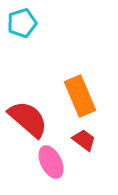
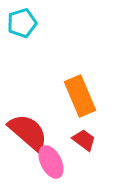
red semicircle: moved 13 px down
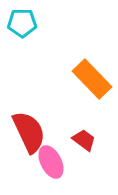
cyan pentagon: rotated 16 degrees clockwise
orange rectangle: moved 12 px right, 17 px up; rotated 21 degrees counterclockwise
red semicircle: moved 1 px right; rotated 24 degrees clockwise
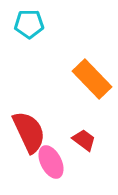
cyan pentagon: moved 7 px right, 1 px down
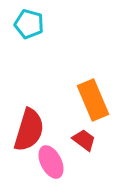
cyan pentagon: rotated 16 degrees clockwise
orange rectangle: moved 1 px right, 21 px down; rotated 21 degrees clockwise
red semicircle: moved 2 px up; rotated 42 degrees clockwise
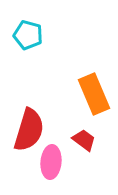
cyan pentagon: moved 1 px left, 11 px down
orange rectangle: moved 1 px right, 6 px up
pink ellipse: rotated 32 degrees clockwise
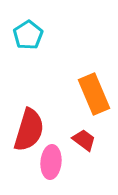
cyan pentagon: rotated 24 degrees clockwise
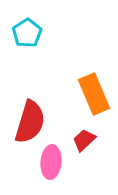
cyan pentagon: moved 1 px left, 2 px up
red semicircle: moved 1 px right, 8 px up
red trapezoid: rotated 80 degrees counterclockwise
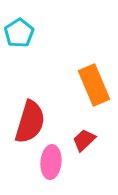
cyan pentagon: moved 8 px left
orange rectangle: moved 9 px up
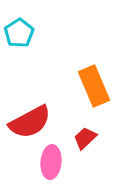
orange rectangle: moved 1 px down
red semicircle: rotated 45 degrees clockwise
red trapezoid: moved 1 px right, 2 px up
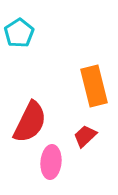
orange rectangle: rotated 9 degrees clockwise
red semicircle: rotated 36 degrees counterclockwise
red trapezoid: moved 2 px up
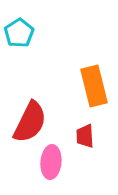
red trapezoid: rotated 50 degrees counterclockwise
